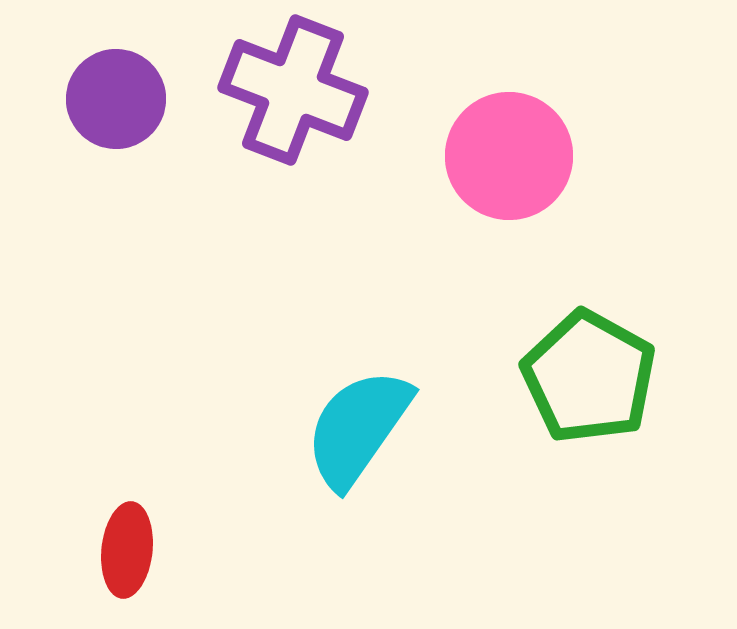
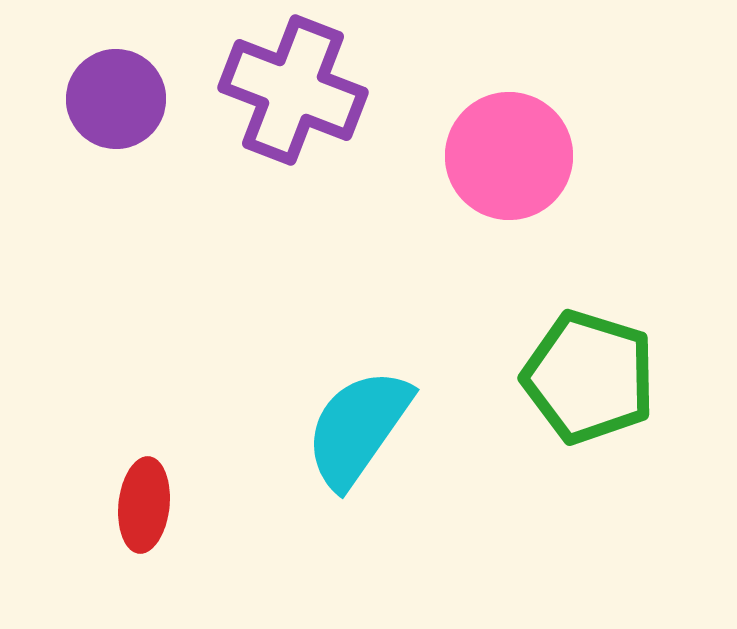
green pentagon: rotated 12 degrees counterclockwise
red ellipse: moved 17 px right, 45 px up
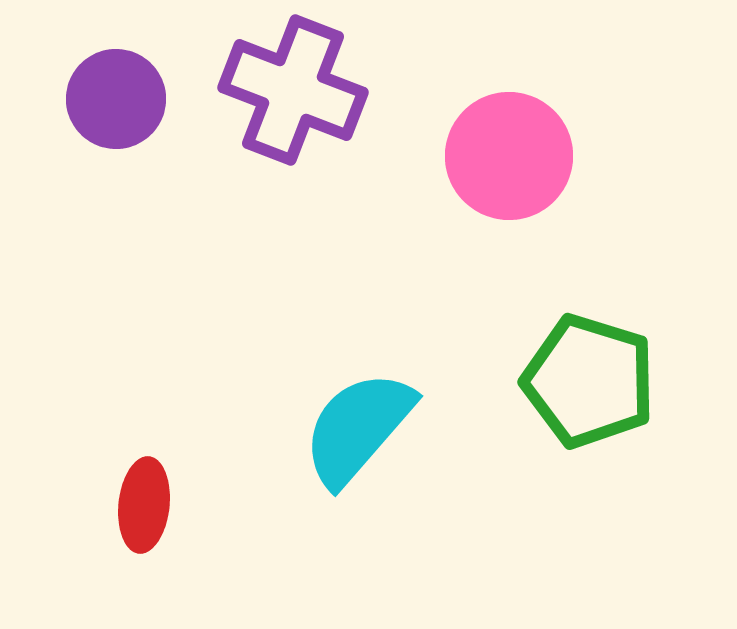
green pentagon: moved 4 px down
cyan semicircle: rotated 6 degrees clockwise
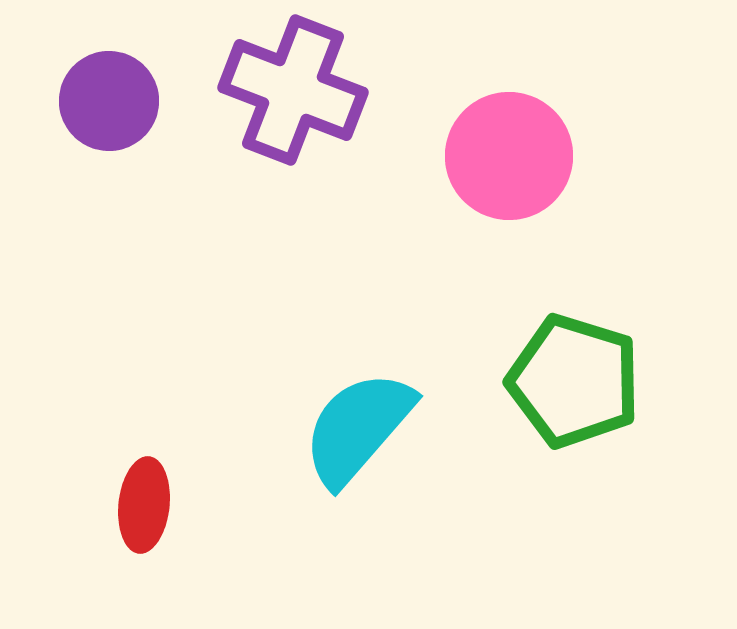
purple circle: moved 7 px left, 2 px down
green pentagon: moved 15 px left
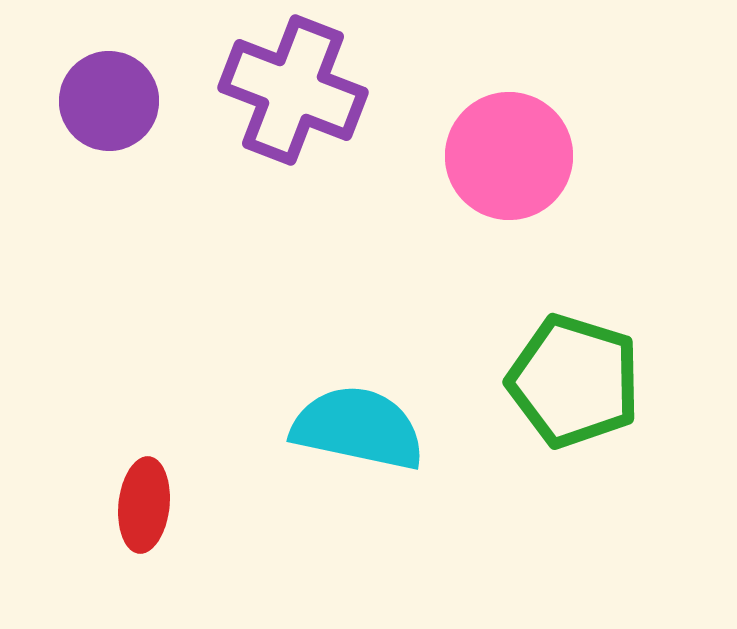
cyan semicircle: rotated 61 degrees clockwise
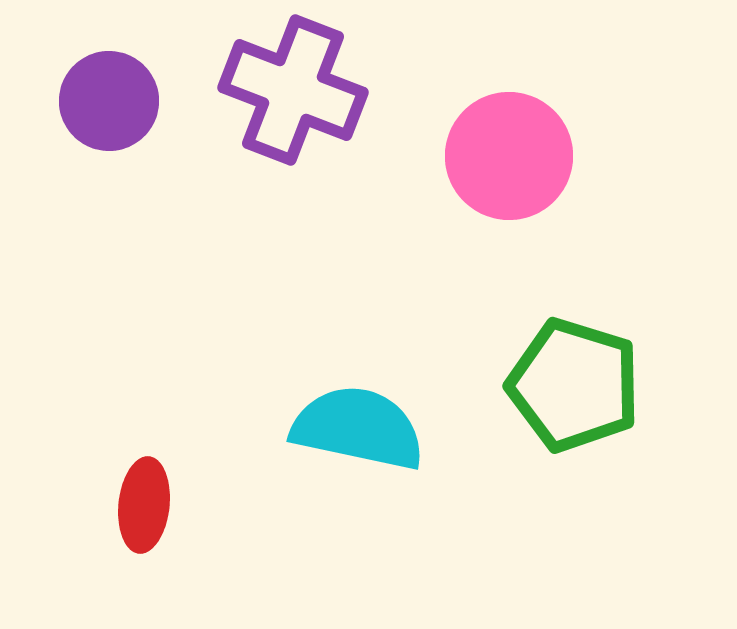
green pentagon: moved 4 px down
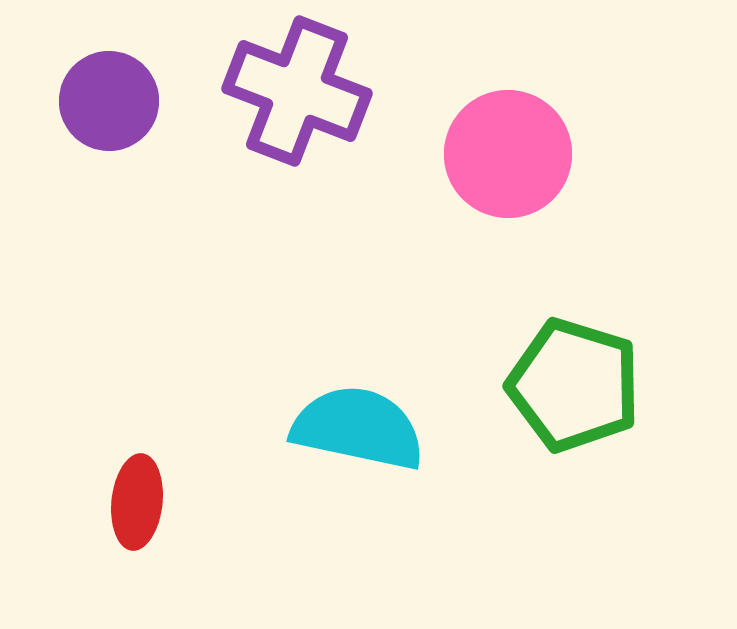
purple cross: moved 4 px right, 1 px down
pink circle: moved 1 px left, 2 px up
red ellipse: moved 7 px left, 3 px up
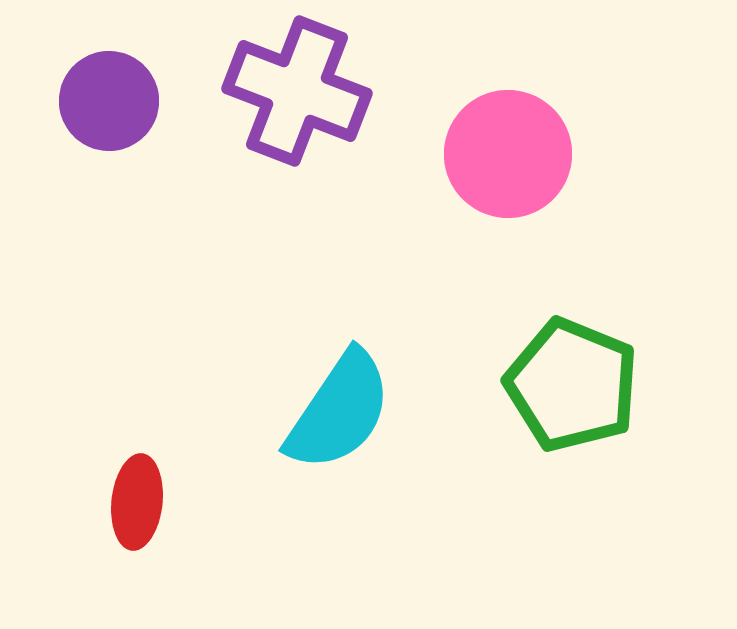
green pentagon: moved 2 px left; rotated 5 degrees clockwise
cyan semicircle: moved 19 px left, 17 px up; rotated 112 degrees clockwise
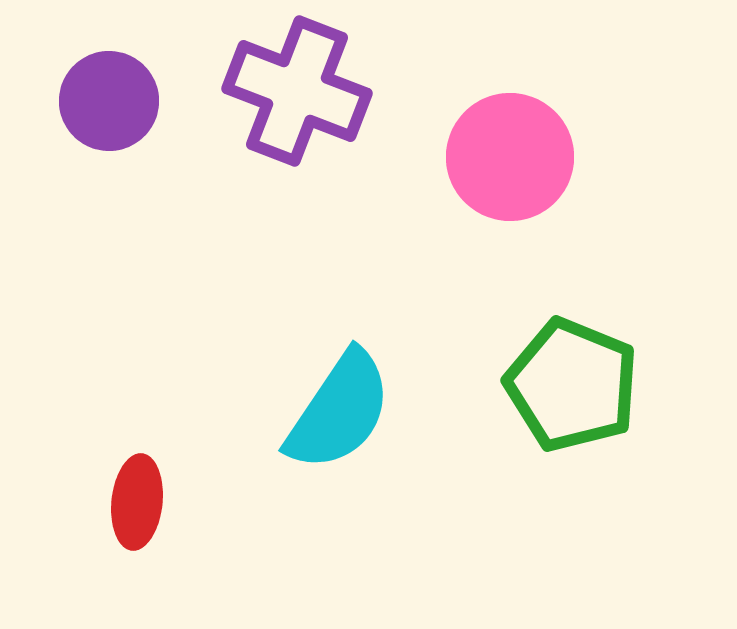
pink circle: moved 2 px right, 3 px down
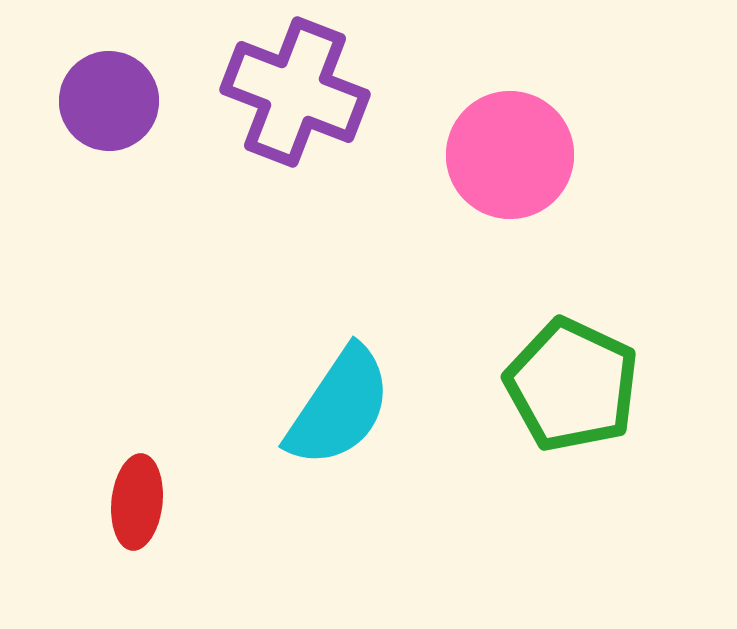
purple cross: moved 2 px left, 1 px down
pink circle: moved 2 px up
green pentagon: rotated 3 degrees clockwise
cyan semicircle: moved 4 px up
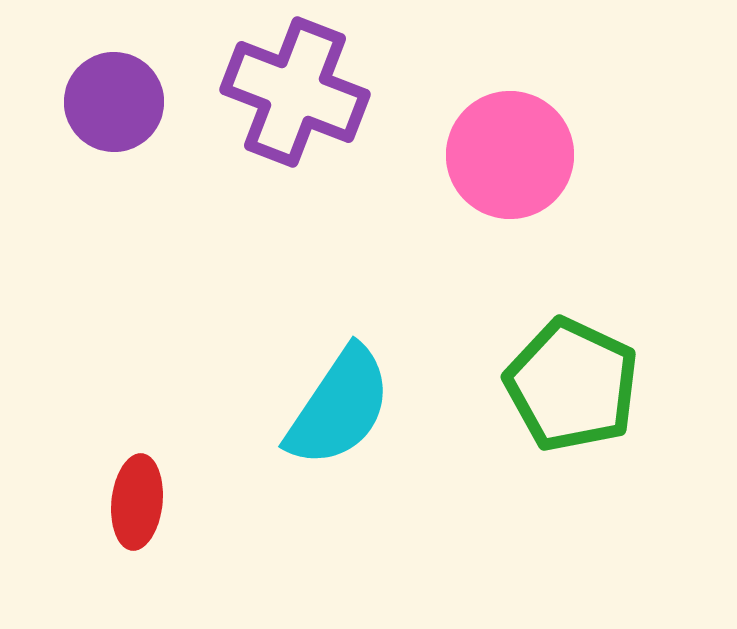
purple circle: moved 5 px right, 1 px down
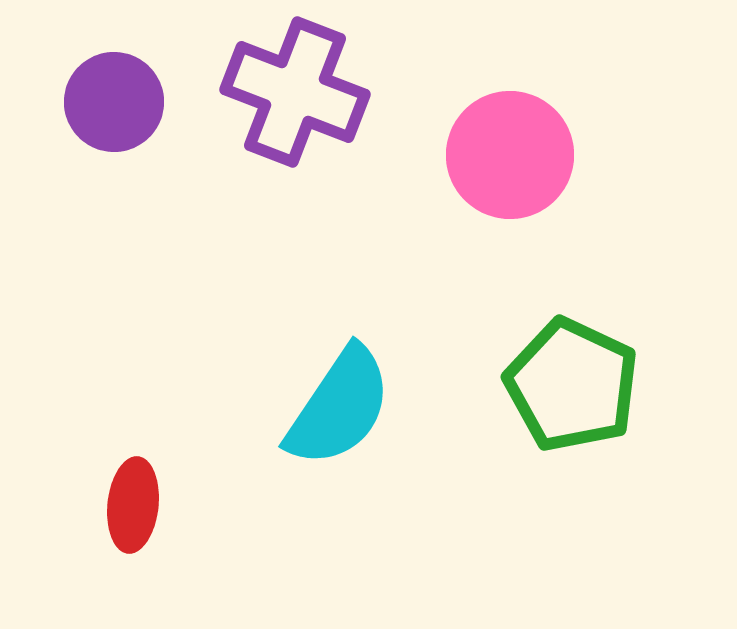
red ellipse: moved 4 px left, 3 px down
